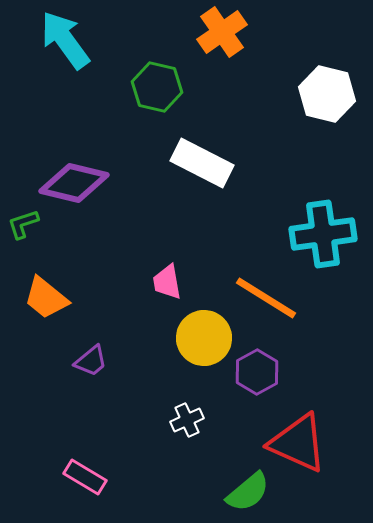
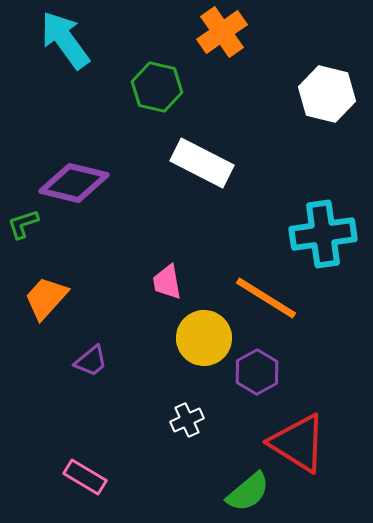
orange trapezoid: rotated 93 degrees clockwise
red triangle: rotated 8 degrees clockwise
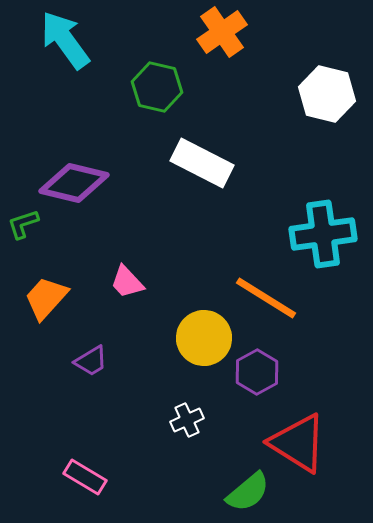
pink trapezoid: moved 40 px left; rotated 33 degrees counterclockwise
purple trapezoid: rotated 9 degrees clockwise
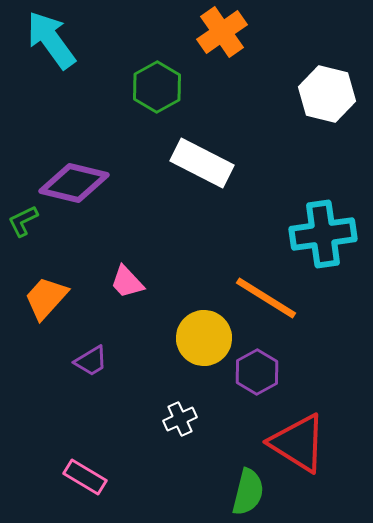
cyan arrow: moved 14 px left
green hexagon: rotated 18 degrees clockwise
green L-shape: moved 3 px up; rotated 8 degrees counterclockwise
white cross: moved 7 px left, 1 px up
green semicircle: rotated 36 degrees counterclockwise
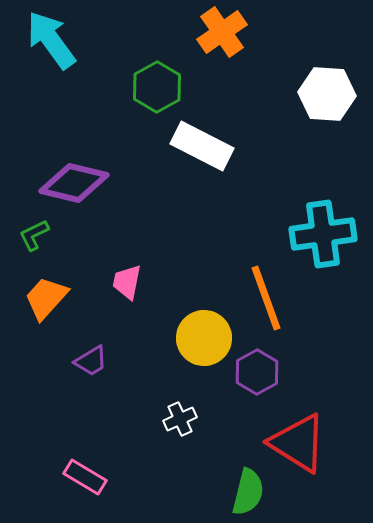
white hexagon: rotated 10 degrees counterclockwise
white rectangle: moved 17 px up
green L-shape: moved 11 px right, 14 px down
pink trapezoid: rotated 54 degrees clockwise
orange line: rotated 38 degrees clockwise
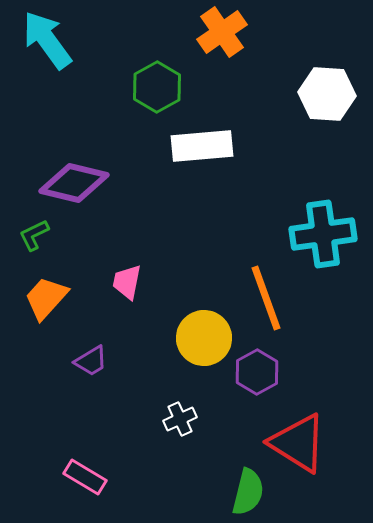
cyan arrow: moved 4 px left
white rectangle: rotated 32 degrees counterclockwise
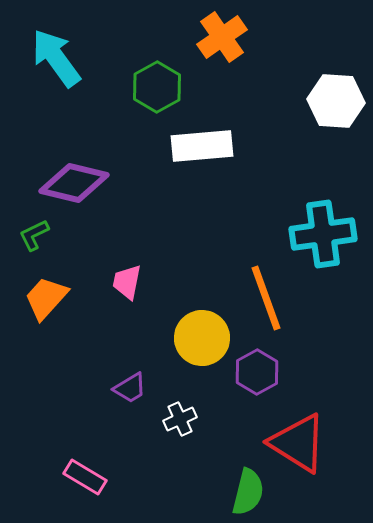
orange cross: moved 5 px down
cyan arrow: moved 9 px right, 18 px down
white hexagon: moved 9 px right, 7 px down
yellow circle: moved 2 px left
purple trapezoid: moved 39 px right, 27 px down
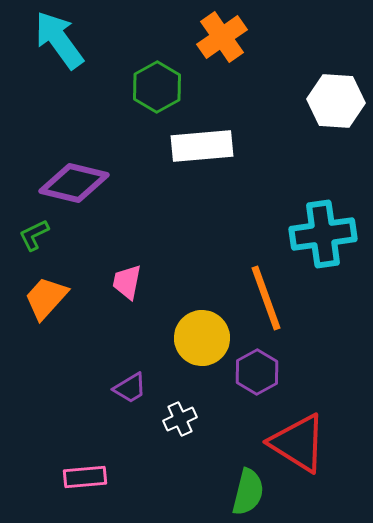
cyan arrow: moved 3 px right, 18 px up
pink rectangle: rotated 36 degrees counterclockwise
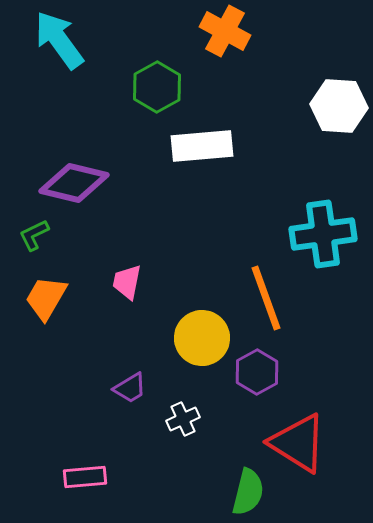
orange cross: moved 3 px right, 6 px up; rotated 27 degrees counterclockwise
white hexagon: moved 3 px right, 5 px down
orange trapezoid: rotated 12 degrees counterclockwise
white cross: moved 3 px right
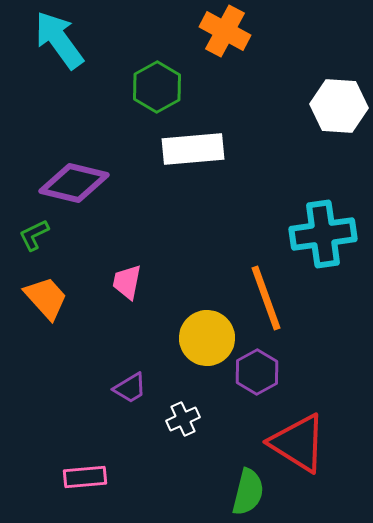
white rectangle: moved 9 px left, 3 px down
orange trapezoid: rotated 108 degrees clockwise
yellow circle: moved 5 px right
